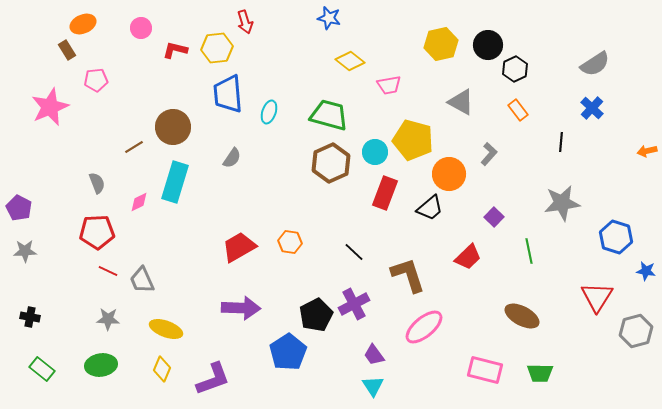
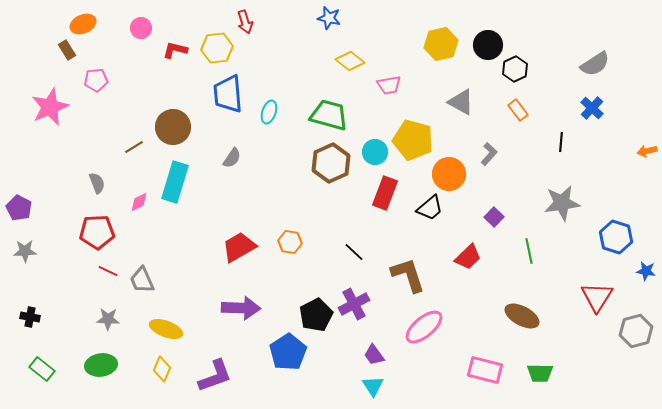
purple L-shape at (213, 379): moved 2 px right, 3 px up
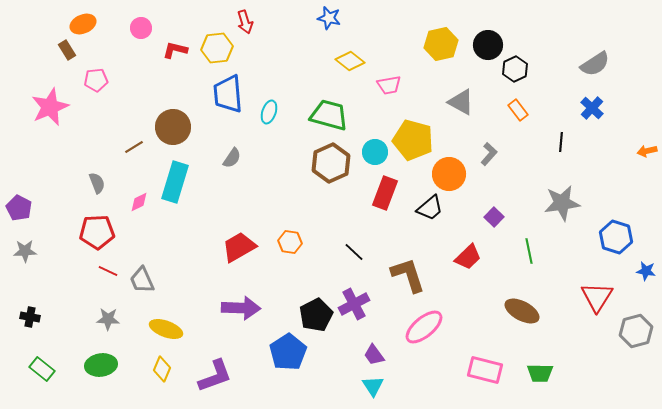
brown ellipse at (522, 316): moved 5 px up
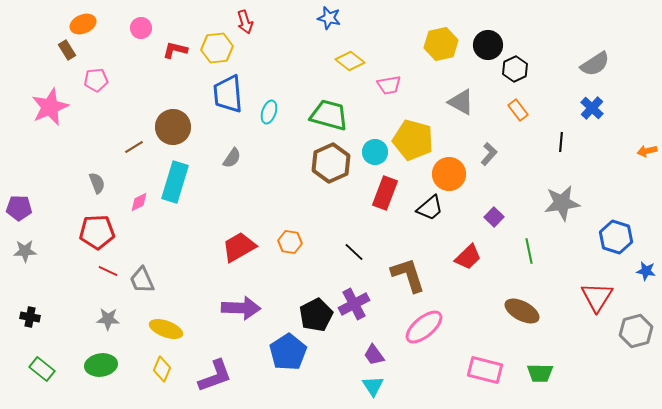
purple pentagon at (19, 208): rotated 25 degrees counterclockwise
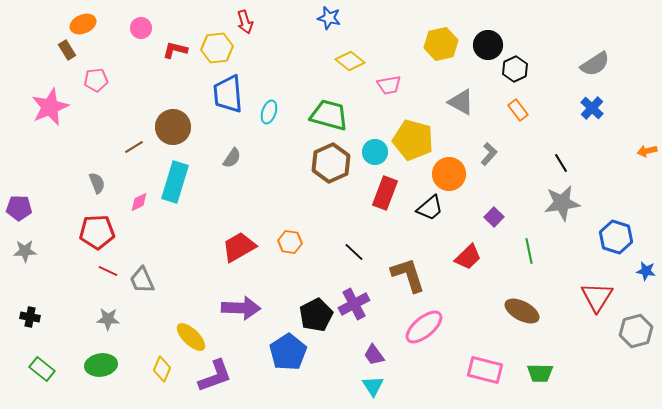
black line at (561, 142): moved 21 px down; rotated 36 degrees counterclockwise
yellow ellipse at (166, 329): moved 25 px right, 8 px down; rotated 24 degrees clockwise
